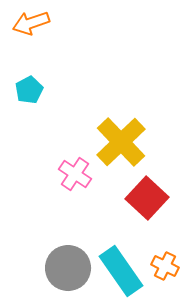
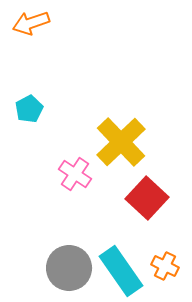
cyan pentagon: moved 19 px down
gray circle: moved 1 px right
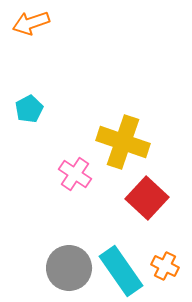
yellow cross: moved 2 px right; rotated 27 degrees counterclockwise
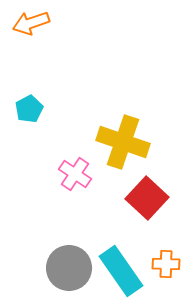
orange cross: moved 1 px right, 2 px up; rotated 24 degrees counterclockwise
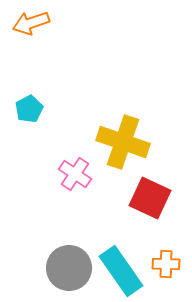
red square: moved 3 px right; rotated 18 degrees counterclockwise
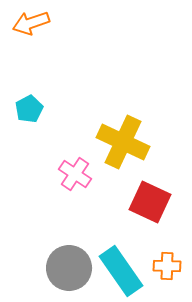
yellow cross: rotated 6 degrees clockwise
red square: moved 4 px down
orange cross: moved 1 px right, 2 px down
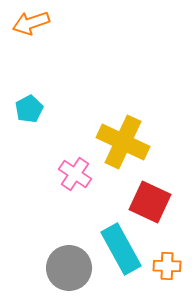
cyan rectangle: moved 22 px up; rotated 6 degrees clockwise
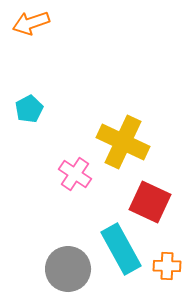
gray circle: moved 1 px left, 1 px down
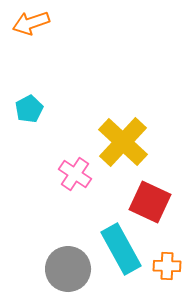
yellow cross: rotated 18 degrees clockwise
